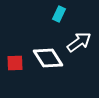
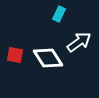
red square: moved 8 px up; rotated 12 degrees clockwise
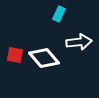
white arrow: rotated 30 degrees clockwise
white diamond: moved 4 px left; rotated 8 degrees counterclockwise
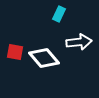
red square: moved 3 px up
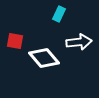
red square: moved 11 px up
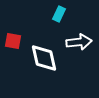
red square: moved 2 px left
white diamond: rotated 28 degrees clockwise
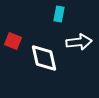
cyan rectangle: rotated 14 degrees counterclockwise
red square: rotated 12 degrees clockwise
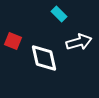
cyan rectangle: rotated 56 degrees counterclockwise
white arrow: rotated 10 degrees counterclockwise
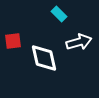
red square: rotated 30 degrees counterclockwise
